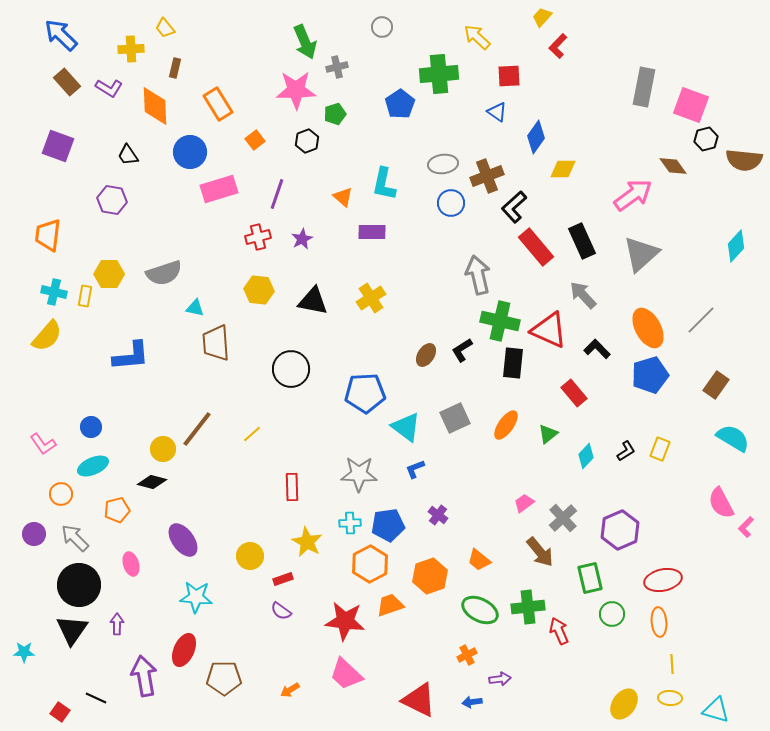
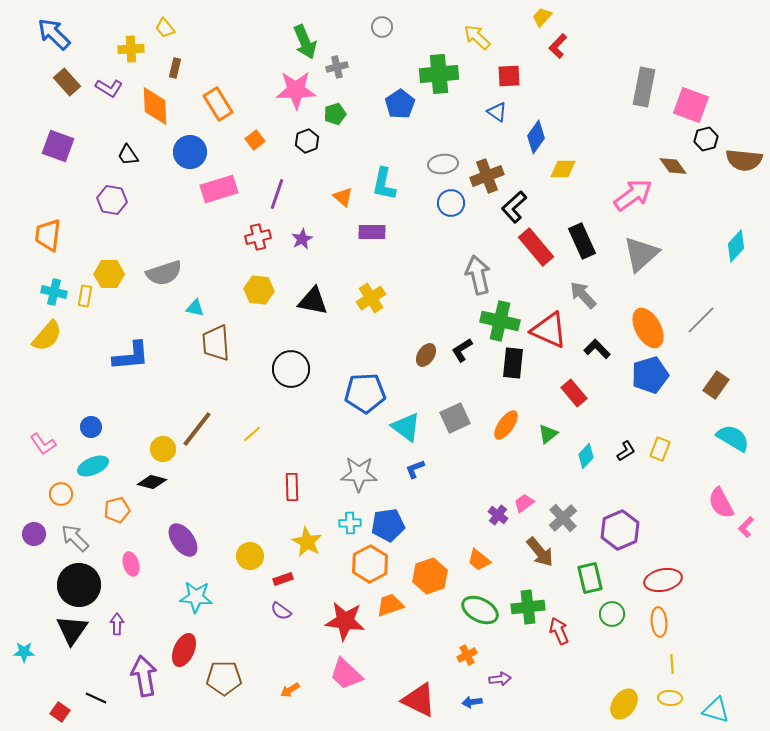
blue arrow at (61, 35): moved 7 px left, 1 px up
purple cross at (438, 515): moved 60 px right
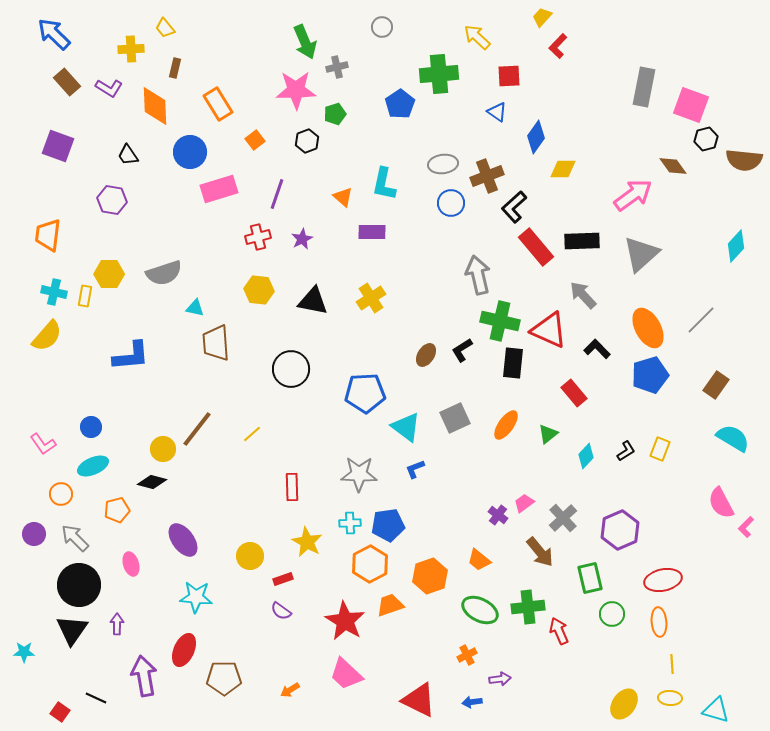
black rectangle at (582, 241): rotated 68 degrees counterclockwise
red star at (345, 621): rotated 24 degrees clockwise
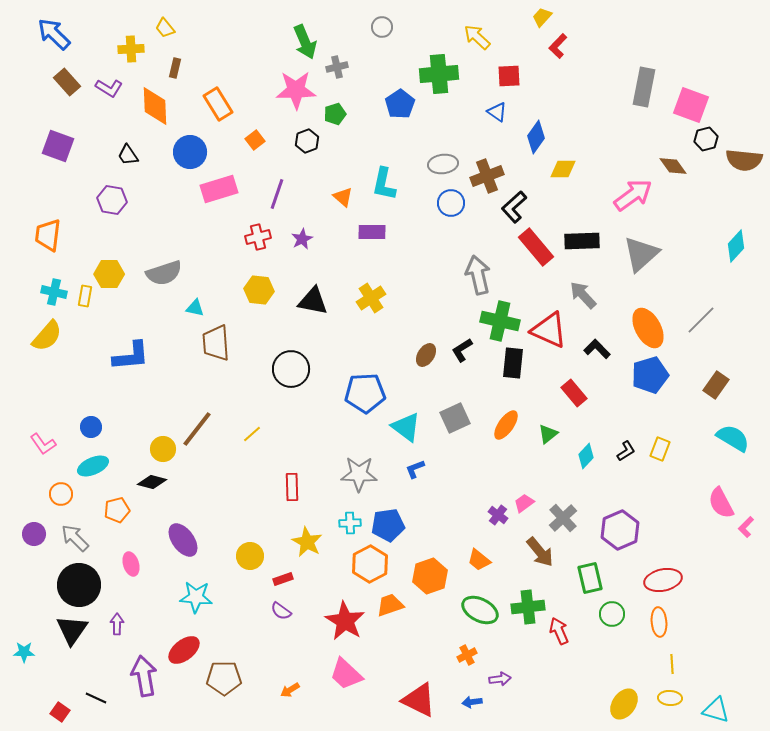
red ellipse at (184, 650): rotated 28 degrees clockwise
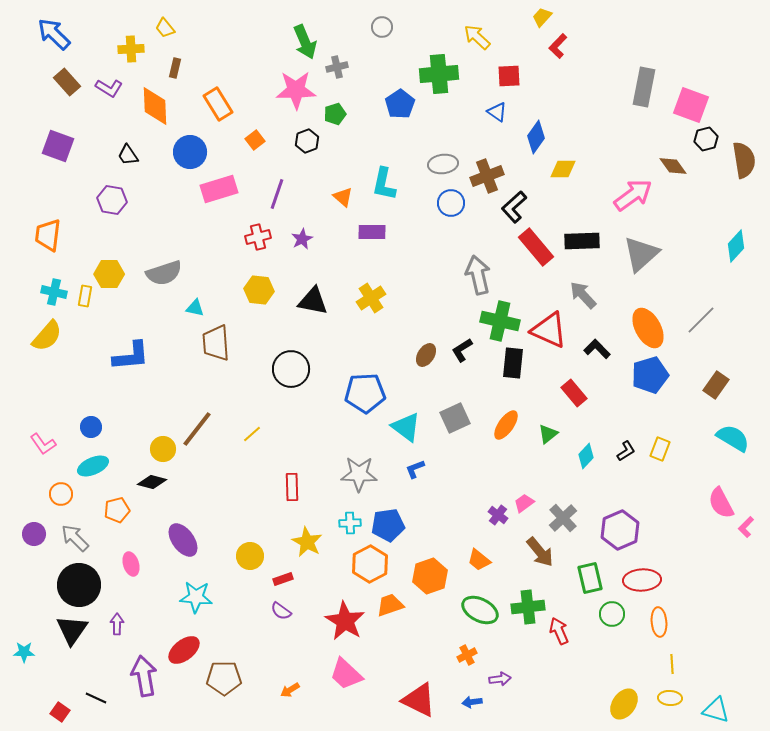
brown semicircle at (744, 160): rotated 105 degrees counterclockwise
red ellipse at (663, 580): moved 21 px left; rotated 9 degrees clockwise
